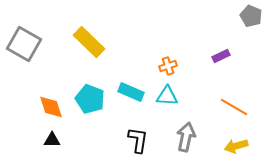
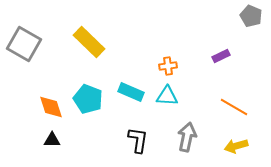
orange cross: rotated 12 degrees clockwise
cyan pentagon: moved 2 px left
gray arrow: moved 1 px right
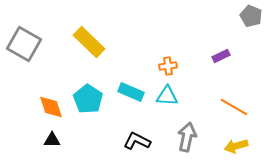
cyan pentagon: rotated 12 degrees clockwise
black L-shape: moved 1 px left, 1 px down; rotated 72 degrees counterclockwise
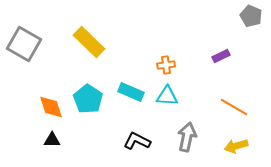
orange cross: moved 2 px left, 1 px up
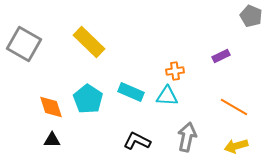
orange cross: moved 9 px right, 6 px down
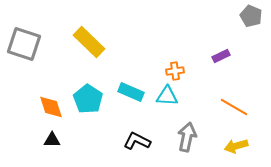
gray square: rotated 12 degrees counterclockwise
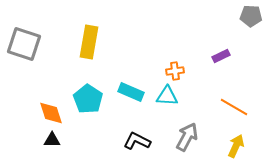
gray pentagon: rotated 20 degrees counterclockwise
yellow rectangle: rotated 56 degrees clockwise
orange diamond: moved 6 px down
gray arrow: rotated 16 degrees clockwise
yellow arrow: rotated 130 degrees clockwise
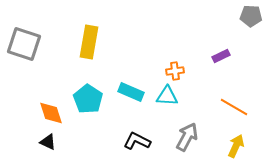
black triangle: moved 4 px left, 2 px down; rotated 24 degrees clockwise
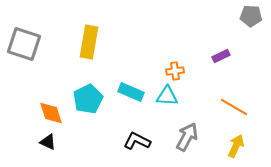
cyan pentagon: rotated 12 degrees clockwise
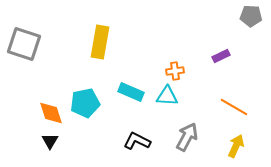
yellow rectangle: moved 11 px right
cyan pentagon: moved 3 px left, 4 px down; rotated 16 degrees clockwise
black triangle: moved 2 px right, 1 px up; rotated 36 degrees clockwise
